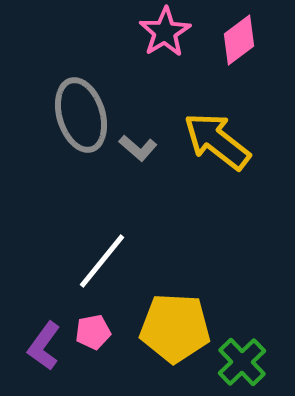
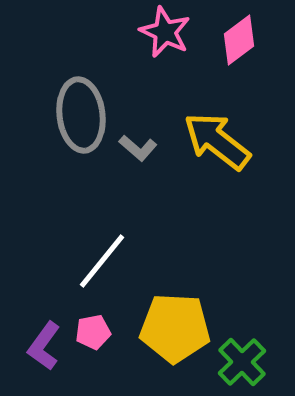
pink star: rotated 15 degrees counterclockwise
gray ellipse: rotated 10 degrees clockwise
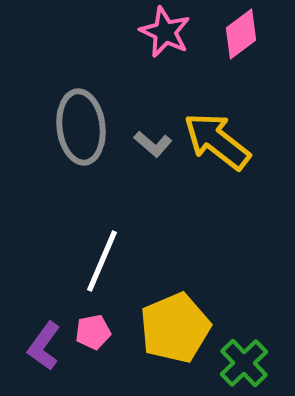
pink diamond: moved 2 px right, 6 px up
gray ellipse: moved 12 px down
gray L-shape: moved 15 px right, 4 px up
white line: rotated 16 degrees counterclockwise
yellow pentagon: rotated 26 degrees counterclockwise
green cross: moved 2 px right, 1 px down
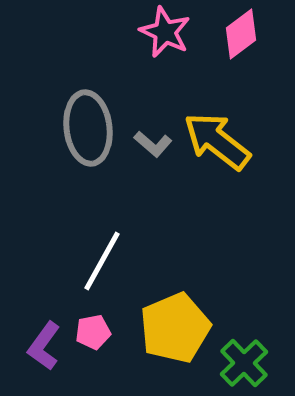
gray ellipse: moved 7 px right, 1 px down
white line: rotated 6 degrees clockwise
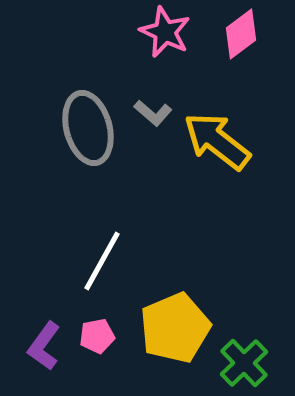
gray ellipse: rotated 8 degrees counterclockwise
gray L-shape: moved 31 px up
pink pentagon: moved 4 px right, 4 px down
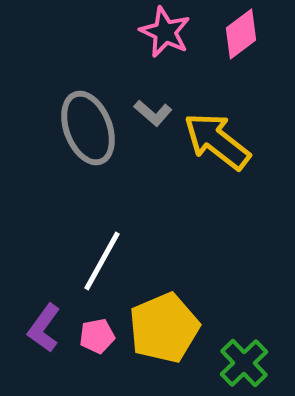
gray ellipse: rotated 6 degrees counterclockwise
yellow pentagon: moved 11 px left
purple L-shape: moved 18 px up
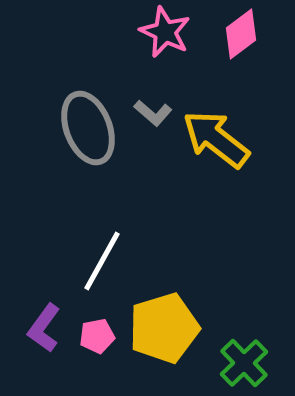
yellow arrow: moved 1 px left, 2 px up
yellow pentagon: rotated 6 degrees clockwise
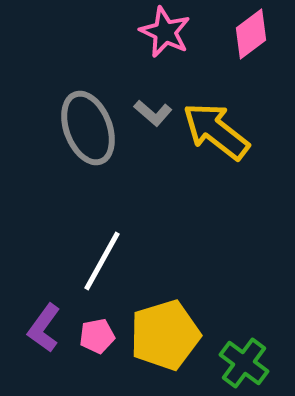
pink diamond: moved 10 px right
yellow arrow: moved 8 px up
yellow pentagon: moved 1 px right, 7 px down
green cross: rotated 9 degrees counterclockwise
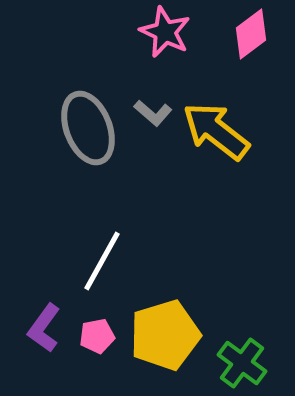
green cross: moved 2 px left
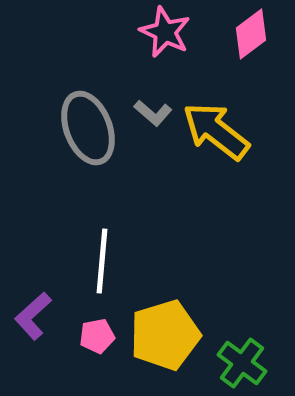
white line: rotated 24 degrees counterclockwise
purple L-shape: moved 11 px left, 12 px up; rotated 12 degrees clockwise
